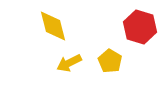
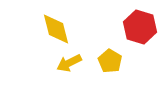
yellow diamond: moved 3 px right, 3 px down
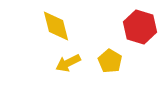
yellow diamond: moved 3 px up
yellow arrow: moved 1 px left
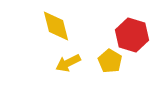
red hexagon: moved 8 px left, 8 px down
